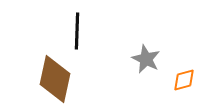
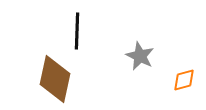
gray star: moved 6 px left, 3 px up
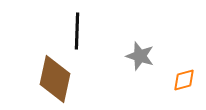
gray star: rotated 8 degrees counterclockwise
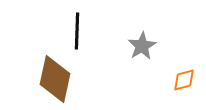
gray star: moved 2 px right, 10 px up; rotated 24 degrees clockwise
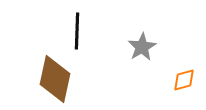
gray star: moved 1 px down
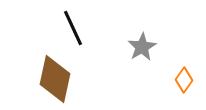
black line: moved 4 px left, 3 px up; rotated 27 degrees counterclockwise
orange diamond: rotated 40 degrees counterclockwise
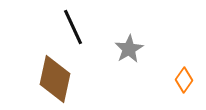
black line: moved 1 px up
gray star: moved 13 px left, 2 px down
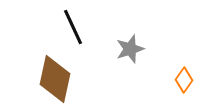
gray star: moved 1 px right; rotated 12 degrees clockwise
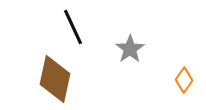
gray star: rotated 16 degrees counterclockwise
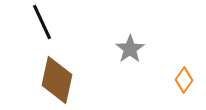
black line: moved 31 px left, 5 px up
brown diamond: moved 2 px right, 1 px down
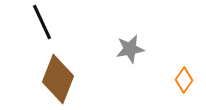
gray star: rotated 24 degrees clockwise
brown diamond: moved 1 px right, 1 px up; rotated 9 degrees clockwise
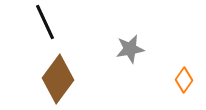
black line: moved 3 px right
brown diamond: rotated 15 degrees clockwise
